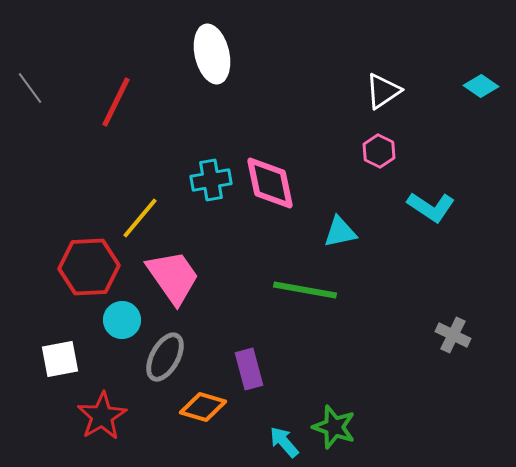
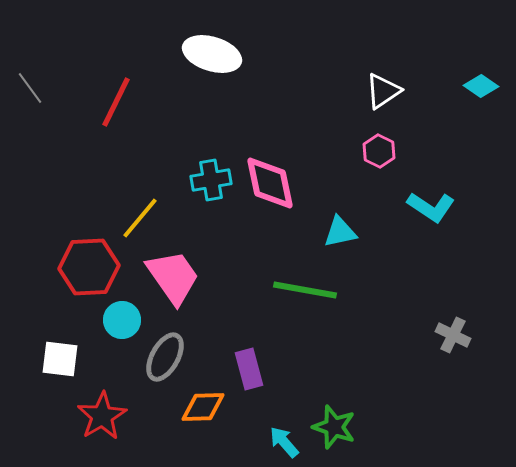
white ellipse: rotated 60 degrees counterclockwise
white square: rotated 18 degrees clockwise
orange diamond: rotated 18 degrees counterclockwise
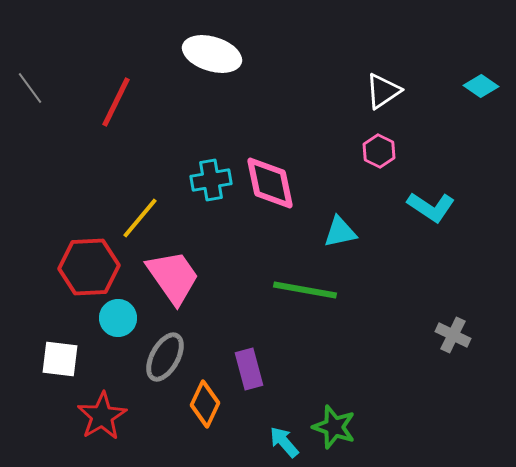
cyan circle: moved 4 px left, 2 px up
orange diamond: moved 2 px right, 3 px up; rotated 63 degrees counterclockwise
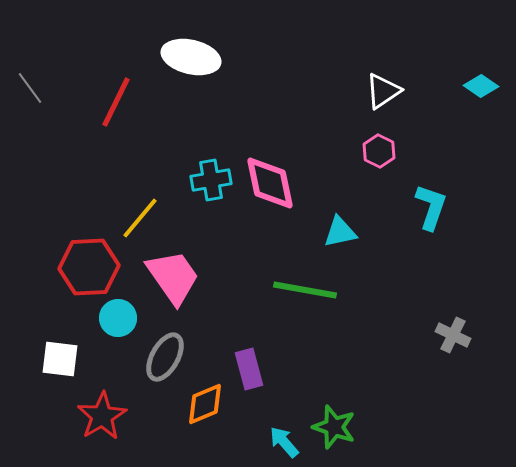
white ellipse: moved 21 px left, 3 px down; rotated 4 degrees counterclockwise
cyan L-shape: rotated 105 degrees counterclockwise
orange diamond: rotated 42 degrees clockwise
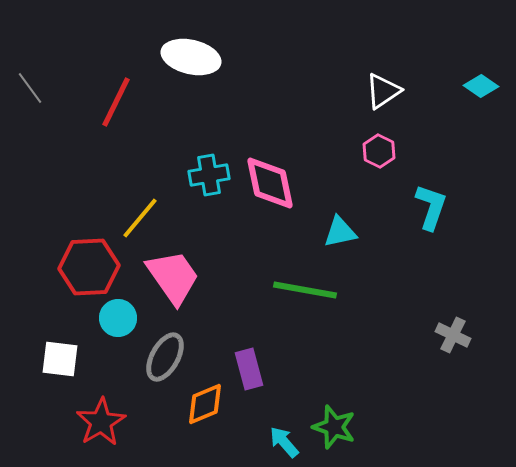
cyan cross: moved 2 px left, 5 px up
red star: moved 1 px left, 6 px down
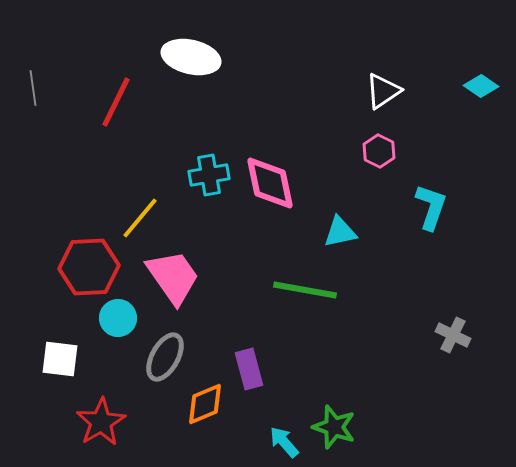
gray line: moved 3 px right; rotated 28 degrees clockwise
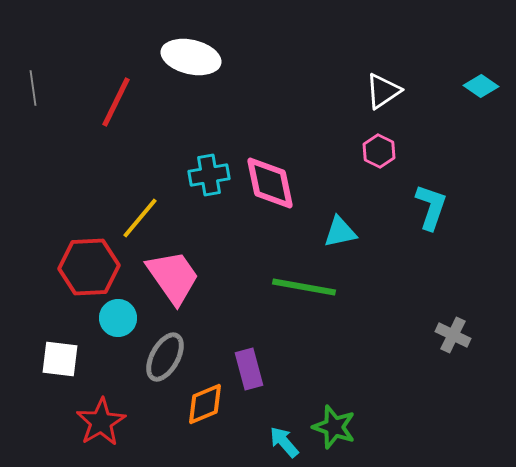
green line: moved 1 px left, 3 px up
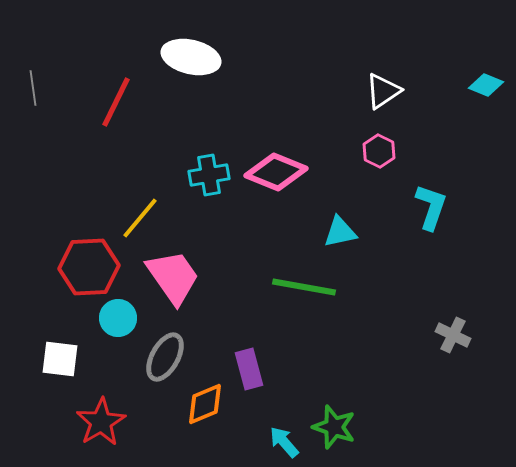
cyan diamond: moved 5 px right, 1 px up; rotated 12 degrees counterclockwise
pink diamond: moved 6 px right, 11 px up; rotated 56 degrees counterclockwise
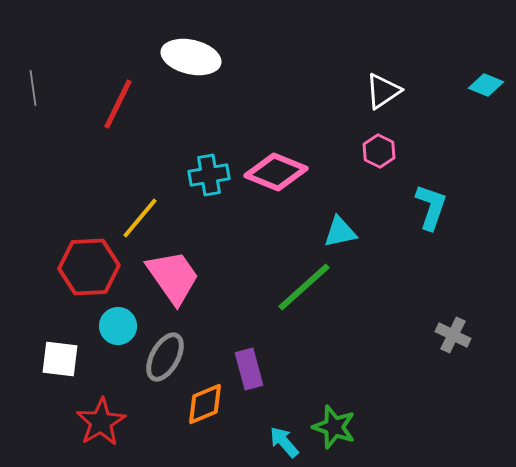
red line: moved 2 px right, 2 px down
green line: rotated 52 degrees counterclockwise
cyan circle: moved 8 px down
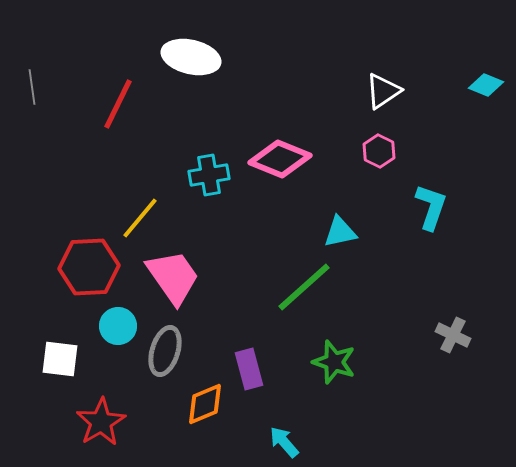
gray line: moved 1 px left, 1 px up
pink diamond: moved 4 px right, 13 px up
gray ellipse: moved 6 px up; rotated 12 degrees counterclockwise
green star: moved 65 px up
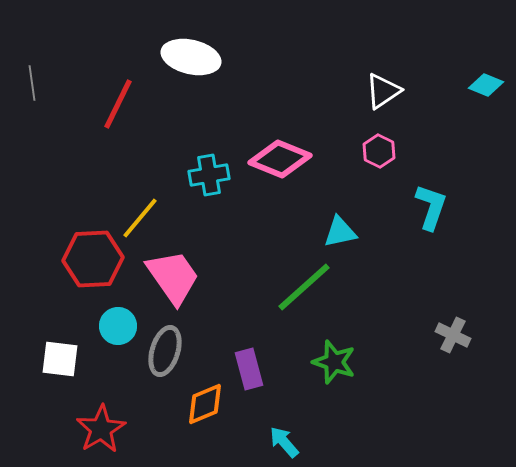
gray line: moved 4 px up
red hexagon: moved 4 px right, 8 px up
red star: moved 7 px down
